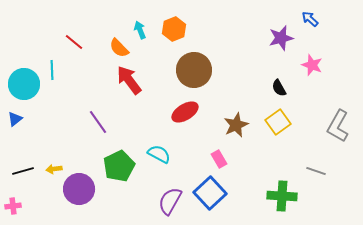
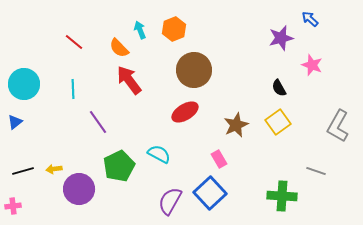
cyan line: moved 21 px right, 19 px down
blue triangle: moved 3 px down
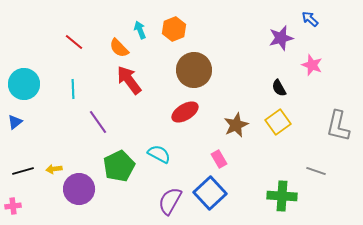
gray L-shape: rotated 16 degrees counterclockwise
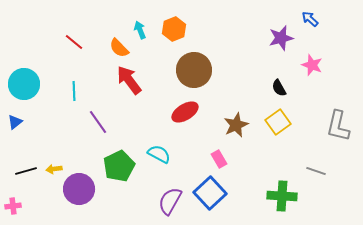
cyan line: moved 1 px right, 2 px down
black line: moved 3 px right
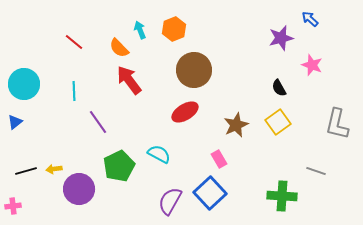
gray L-shape: moved 1 px left, 2 px up
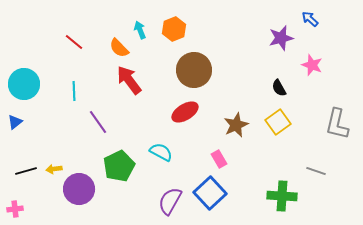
cyan semicircle: moved 2 px right, 2 px up
pink cross: moved 2 px right, 3 px down
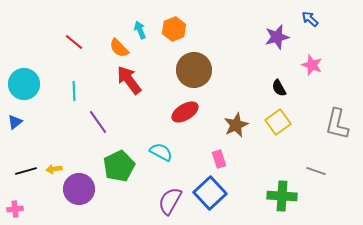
purple star: moved 4 px left, 1 px up
pink rectangle: rotated 12 degrees clockwise
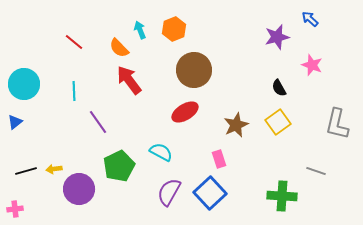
purple semicircle: moved 1 px left, 9 px up
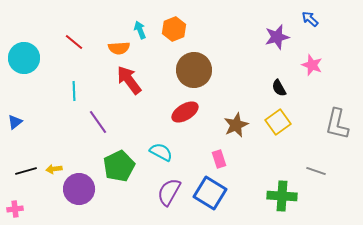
orange semicircle: rotated 50 degrees counterclockwise
cyan circle: moved 26 px up
blue square: rotated 16 degrees counterclockwise
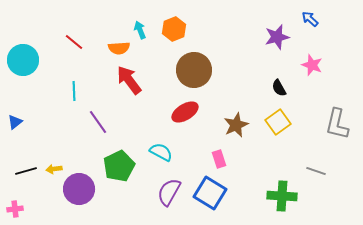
cyan circle: moved 1 px left, 2 px down
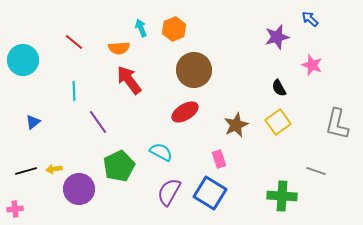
cyan arrow: moved 1 px right, 2 px up
blue triangle: moved 18 px right
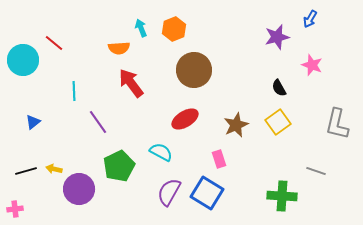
blue arrow: rotated 102 degrees counterclockwise
red line: moved 20 px left, 1 px down
red arrow: moved 2 px right, 3 px down
red ellipse: moved 7 px down
yellow arrow: rotated 21 degrees clockwise
blue square: moved 3 px left
